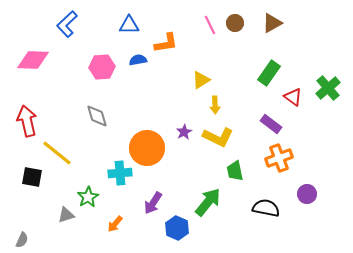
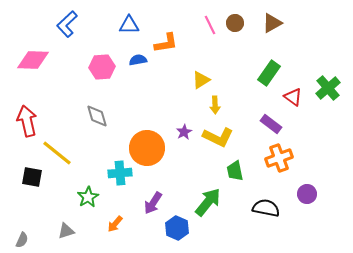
gray triangle: moved 16 px down
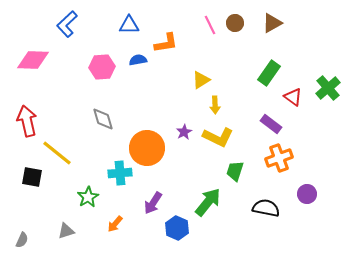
gray diamond: moved 6 px right, 3 px down
green trapezoid: rotated 30 degrees clockwise
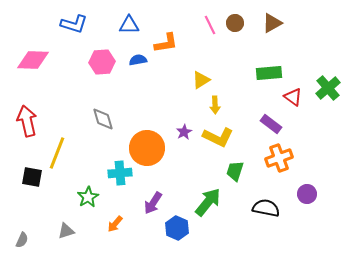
blue L-shape: moved 7 px right; rotated 120 degrees counterclockwise
pink hexagon: moved 5 px up
green rectangle: rotated 50 degrees clockwise
yellow line: rotated 72 degrees clockwise
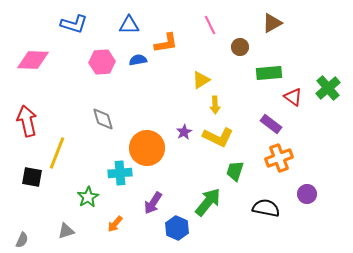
brown circle: moved 5 px right, 24 px down
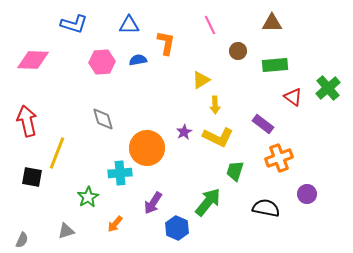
brown triangle: rotated 30 degrees clockwise
orange L-shape: rotated 70 degrees counterclockwise
brown circle: moved 2 px left, 4 px down
green rectangle: moved 6 px right, 8 px up
purple rectangle: moved 8 px left
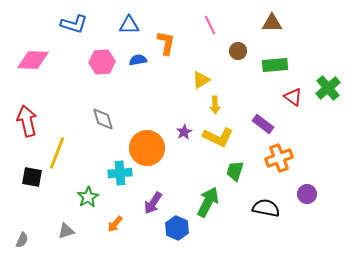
green arrow: rotated 12 degrees counterclockwise
